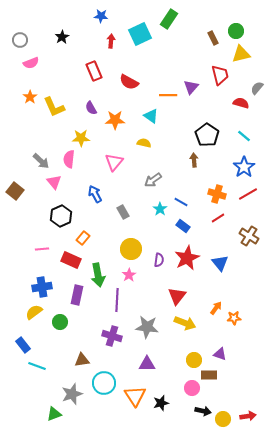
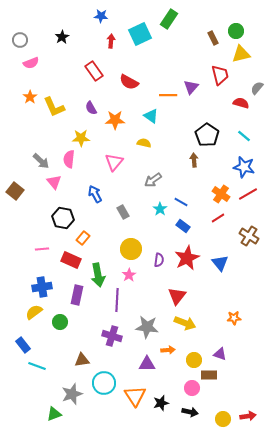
red rectangle at (94, 71): rotated 12 degrees counterclockwise
blue star at (244, 167): rotated 25 degrees counterclockwise
orange cross at (217, 194): moved 4 px right; rotated 18 degrees clockwise
black hexagon at (61, 216): moved 2 px right, 2 px down; rotated 25 degrees counterclockwise
orange arrow at (216, 308): moved 48 px left, 42 px down; rotated 48 degrees clockwise
black arrow at (203, 411): moved 13 px left, 1 px down
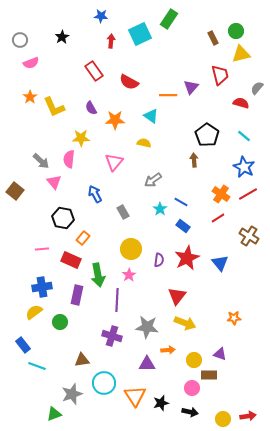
blue star at (244, 167): rotated 15 degrees clockwise
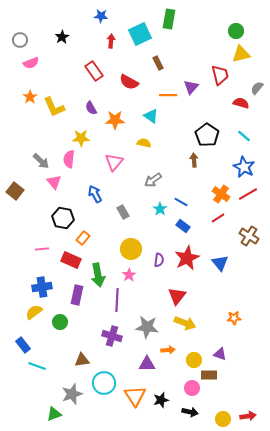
green rectangle at (169, 19): rotated 24 degrees counterclockwise
brown rectangle at (213, 38): moved 55 px left, 25 px down
black star at (161, 403): moved 3 px up
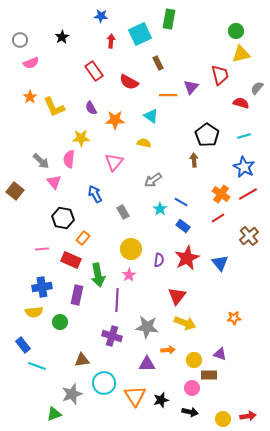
cyan line at (244, 136): rotated 56 degrees counterclockwise
brown cross at (249, 236): rotated 18 degrees clockwise
yellow semicircle at (34, 312): rotated 150 degrees counterclockwise
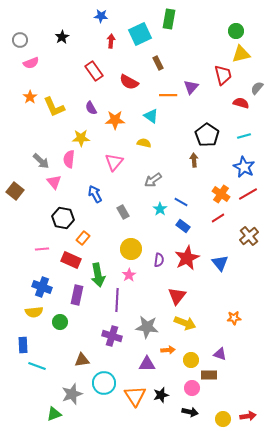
red trapezoid at (220, 75): moved 3 px right
blue cross at (42, 287): rotated 30 degrees clockwise
blue rectangle at (23, 345): rotated 35 degrees clockwise
yellow circle at (194, 360): moved 3 px left
black star at (161, 400): moved 5 px up
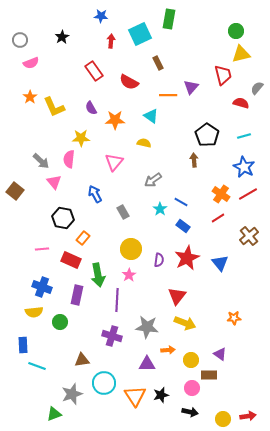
purple triangle at (220, 354): rotated 16 degrees clockwise
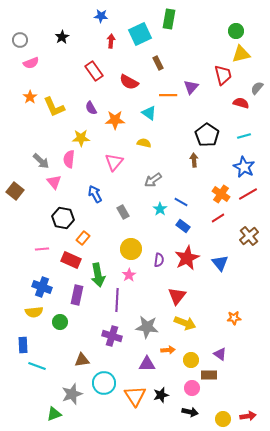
cyan triangle at (151, 116): moved 2 px left, 3 px up
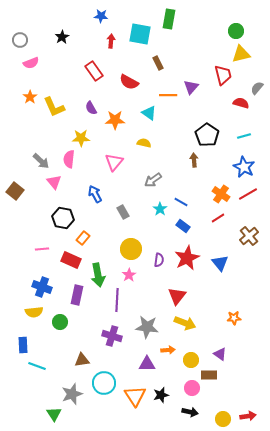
cyan square at (140, 34): rotated 35 degrees clockwise
green triangle at (54, 414): rotated 42 degrees counterclockwise
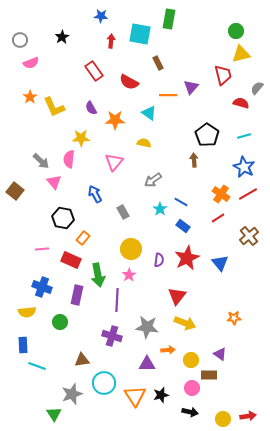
yellow semicircle at (34, 312): moved 7 px left
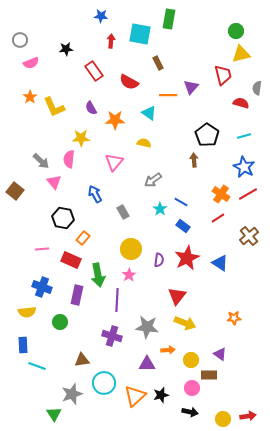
black star at (62, 37): moved 4 px right, 12 px down; rotated 24 degrees clockwise
gray semicircle at (257, 88): rotated 32 degrees counterclockwise
blue triangle at (220, 263): rotated 18 degrees counterclockwise
orange triangle at (135, 396): rotated 20 degrees clockwise
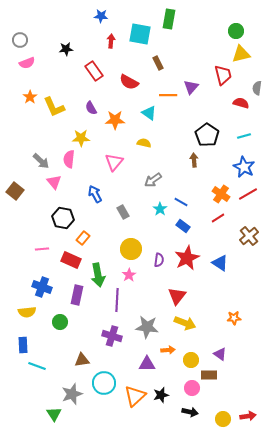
pink semicircle at (31, 63): moved 4 px left
